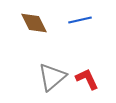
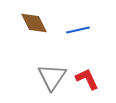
blue line: moved 2 px left, 10 px down
gray triangle: rotated 16 degrees counterclockwise
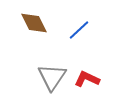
blue line: moved 1 px right; rotated 30 degrees counterclockwise
red L-shape: rotated 40 degrees counterclockwise
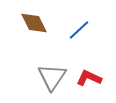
red L-shape: moved 2 px right, 1 px up
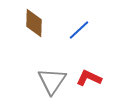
brown diamond: rotated 28 degrees clockwise
gray triangle: moved 4 px down
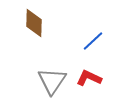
blue line: moved 14 px right, 11 px down
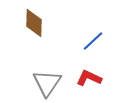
gray triangle: moved 5 px left, 2 px down
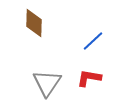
red L-shape: rotated 15 degrees counterclockwise
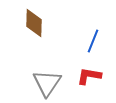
blue line: rotated 25 degrees counterclockwise
red L-shape: moved 2 px up
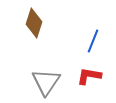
brown diamond: rotated 16 degrees clockwise
gray triangle: moved 1 px left, 1 px up
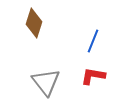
red L-shape: moved 4 px right
gray triangle: rotated 12 degrees counterclockwise
